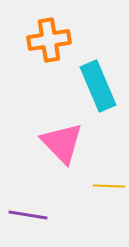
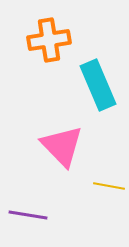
cyan rectangle: moved 1 px up
pink triangle: moved 3 px down
yellow line: rotated 8 degrees clockwise
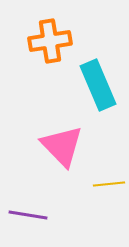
orange cross: moved 1 px right, 1 px down
yellow line: moved 2 px up; rotated 16 degrees counterclockwise
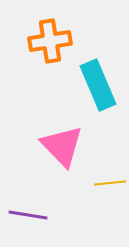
yellow line: moved 1 px right, 1 px up
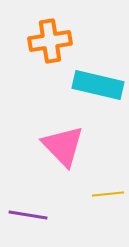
cyan rectangle: rotated 54 degrees counterclockwise
pink triangle: moved 1 px right
yellow line: moved 2 px left, 11 px down
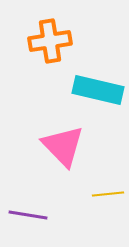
cyan rectangle: moved 5 px down
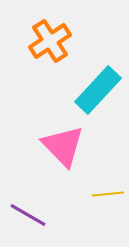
orange cross: rotated 24 degrees counterclockwise
cyan rectangle: rotated 60 degrees counterclockwise
purple line: rotated 21 degrees clockwise
